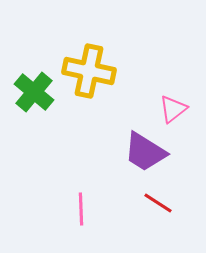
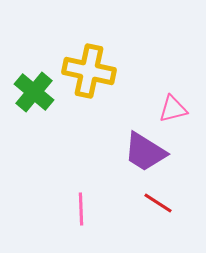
pink triangle: rotated 24 degrees clockwise
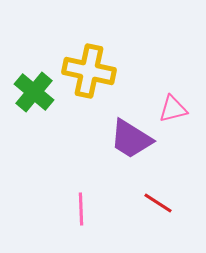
purple trapezoid: moved 14 px left, 13 px up
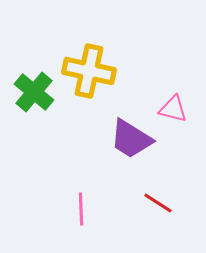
pink triangle: rotated 28 degrees clockwise
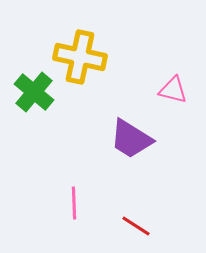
yellow cross: moved 9 px left, 14 px up
pink triangle: moved 19 px up
red line: moved 22 px left, 23 px down
pink line: moved 7 px left, 6 px up
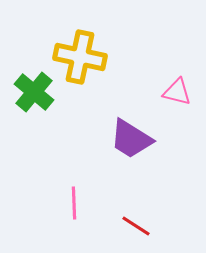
pink triangle: moved 4 px right, 2 px down
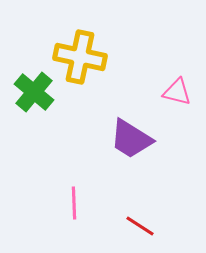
red line: moved 4 px right
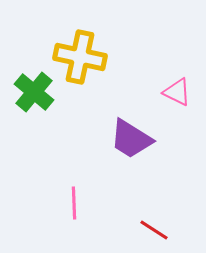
pink triangle: rotated 12 degrees clockwise
red line: moved 14 px right, 4 px down
